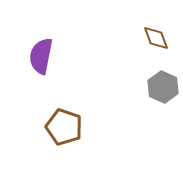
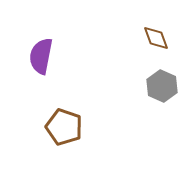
gray hexagon: moved 1 px left, 1 px up
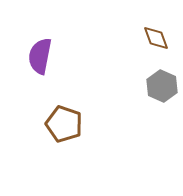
purple semicircle: moved 1 px left
brown pentagon: moved 3 px up
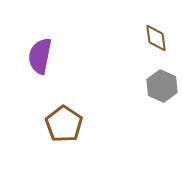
brown diamond: rotated 12 degrees clockwise
brown pentagon: rotated 15 degrees clockwise
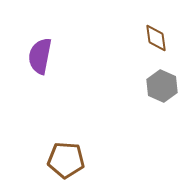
brown pentagon: moved 2 px right, 36 px down; rotated 30 degrees counterclockwise
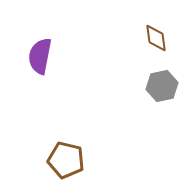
gray hexagon: rotated 24 degrees clockwise
brown pentagon: rotated 9 degrees clockwise
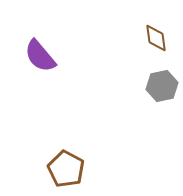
purple semicircle: rotated 51 degrees counterclockwise
brown pentagon: moved 9 px down; rotated 15 degrees clockwise
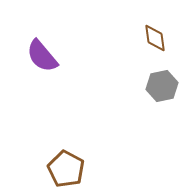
brown diamond: moved 1 px left
purple semicircle: moved 2 px right
